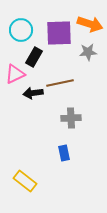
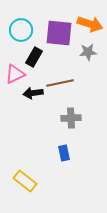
purple square: rotated 8 degrees clockwise
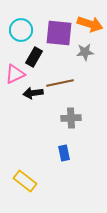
gray star: moved 3 px left
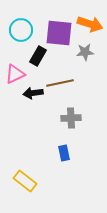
black rectangle: moved 4 px right, 1 px up
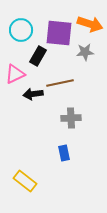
black arrow: moved 1 px down
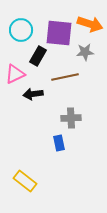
brown line: moved 5 px right, 6 px up
blue rectangle: moved 5 px left, 10 px up
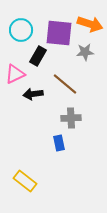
brown line: moved 7 px down; rotated 52 degrees clockwise
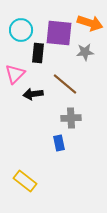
orange arrow: moved 1 px up
black rectangle: moved 3 px up; rotated 24 degrees counterclockwise
pink triangle: rotated 20 degrees counterclockwise
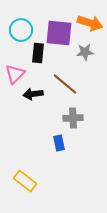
gray cross: moved 2 px right
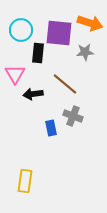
pink triangle: rotated 15 degrees counterclockwise
gray cross: moved 2 px up; rotated 24 degrees clockwise
blue rectangle: moved 8 px left, 15 px up
yellow rectangle: rotated 60 degrees clockwise
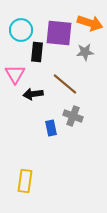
black rectangle: moved 1 px left, 1 px up
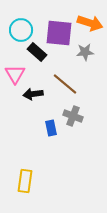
black rectangle: rotated 54 degrees counterclockwise
